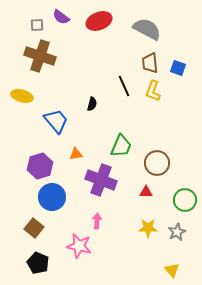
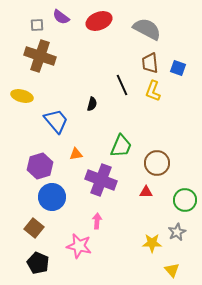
black line: moved 2 px left, 1 px up
yellow star: moved 4 px right, 15 px down
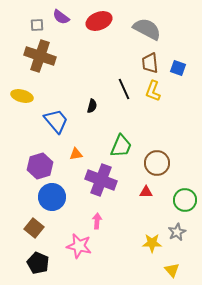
black line: moved 2 px right, 4 px down
black semicircle: moved 2 px down
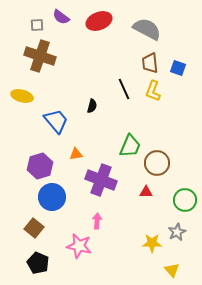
green trapezoid: moved 9 px right
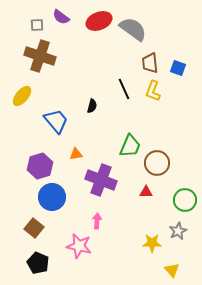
gray semicircle: moved 14 px left; rotated 8 degrees clockwise
yellow ellipse: rotated 65 degrees counterclockwise
gray star: moved 1 px right, 1 px up
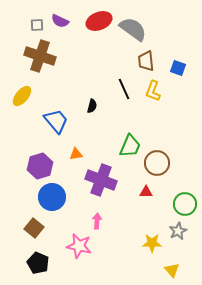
purple semicircle: moved 1 px left, 4 px down; rotated 12 degrees counterclockwise
brown trapezoid: moved 4 px left, 2 px up
green circle: moved 4 px down
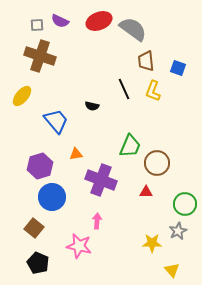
black semicircle: rotated 88 degrees clockwise
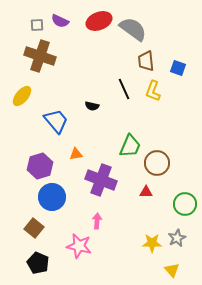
gray star: moved 1 px left, 7 px down
